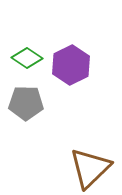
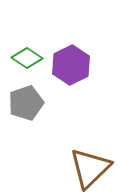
gray pentagon: rotated 20 degrees counterclockwise
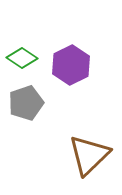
green diamond: moved 5 px left
brown triangle: moved 1 px left, 13 px up
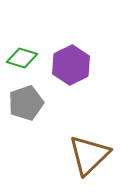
green diamond: rotated 16 degrees counterclockwise
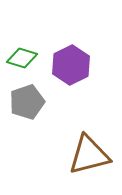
gray pentagon: moved 1 px right, 1 px up
brown triangle: rotated 30 degrees clockwise
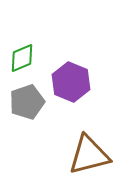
green diamond: rotated 40 degrees counterclockwise
purple hexagon: moved 17 px down; rotated 12 degrees counterclockwise
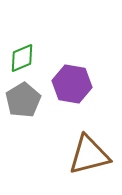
purple hexagon: moved 1 px right, 2 px down; rotated 12 degrees counterclockwise
gray pentagon: moved 4 px left, 2 px up; rotated 12 degrees counterclockwise
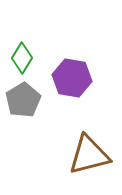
green diamond: rotated 36 degrees counterclockwise
purple hexagon: moved 6 px up
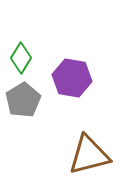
green diamond: moved 1 px left
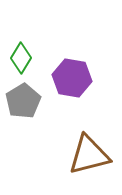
gray pentagon: moved 1 px down
